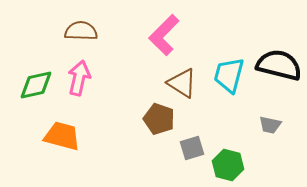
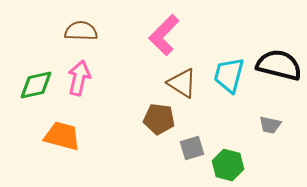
brown pentagon: rotated 12 degrees counterclockwise
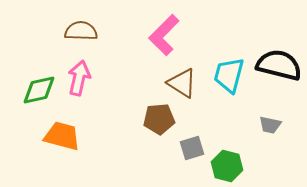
green diamond: moved 3 px right, 5 px down
brown pentagon: rotated 12 degrees counterclockwise
green hexagon: moved 1 px left, 1 px down
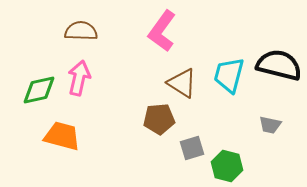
pink L-shape: moved 2 px left, 4 px up; rotated 9 degrees counterclockwise
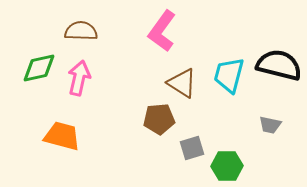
green diamond: moved 22 px up
green hexagon: rotated 16 degrees counterclockwise
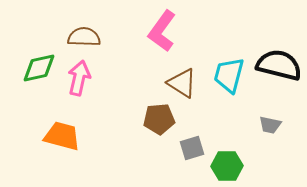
brown semicircle: moved 3 px right, 6 px down
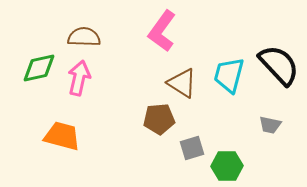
black semicircle: rotated 33 degrees clockwise
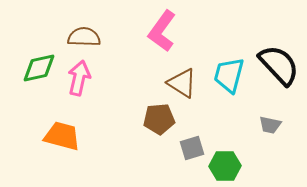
green hexagon: moved 2 px left
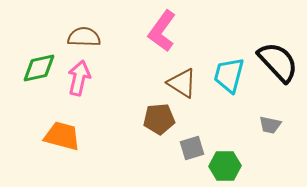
black semicircle: moved 1 px left, 3 px up
